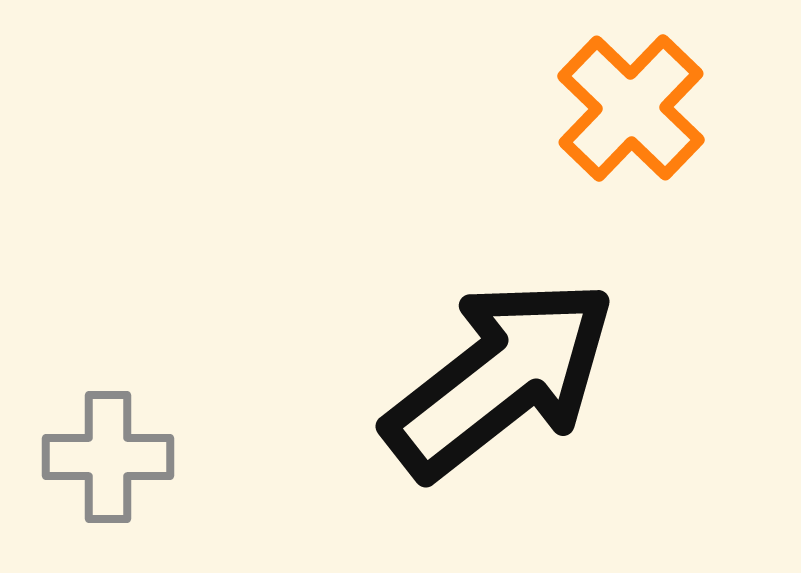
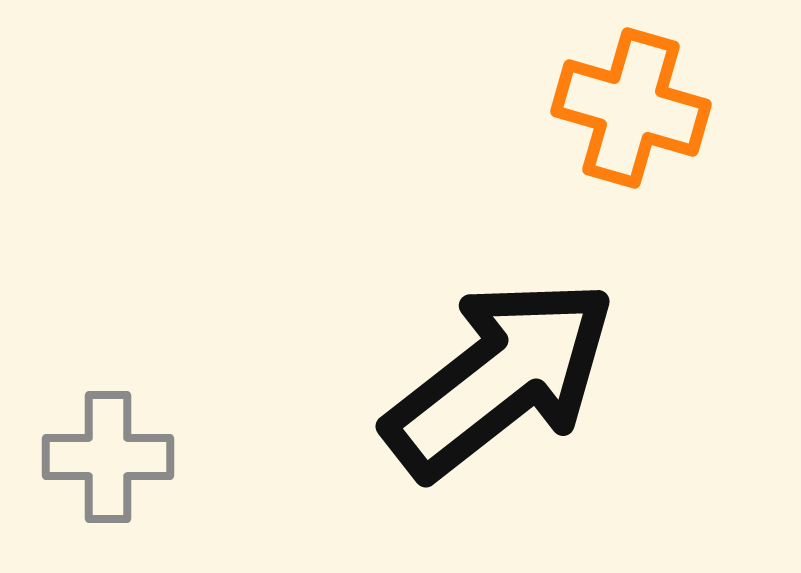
orange cross: rotated 28 degrees counterclockwise
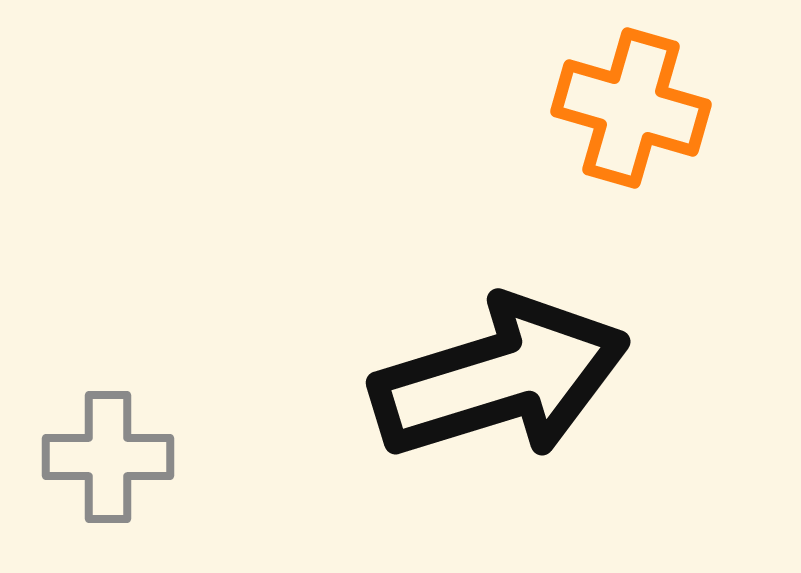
black arrow: rotated 21 degrees clockwise
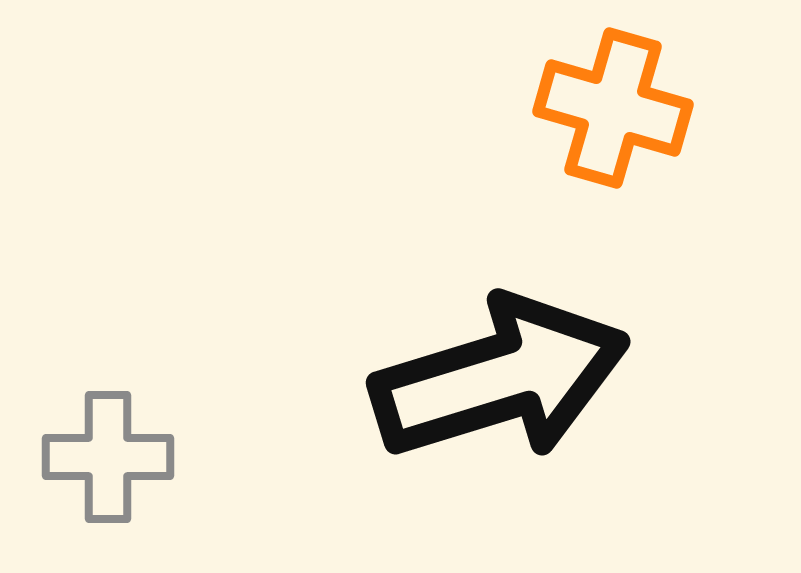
orange cross: moved 18 px left
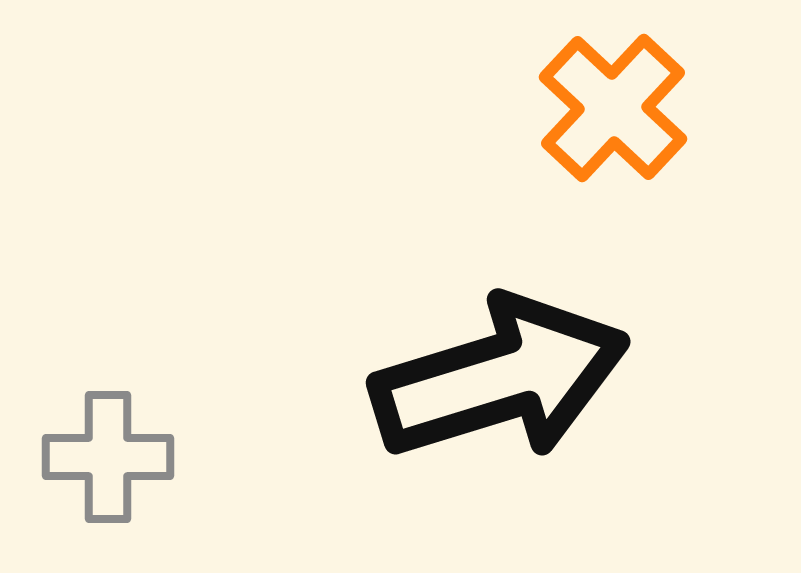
orange cross: rotated 27 degrees clockwise
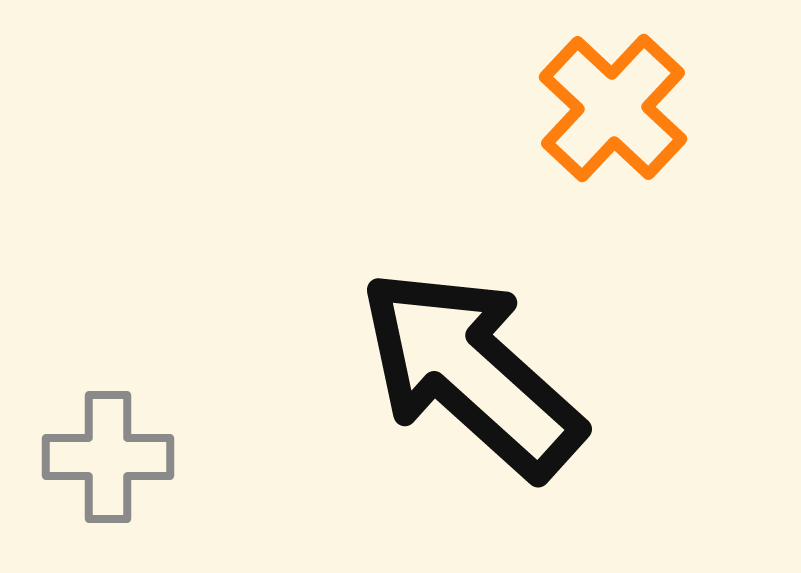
black arrow: moved 29 px left, 5 px up; rotated 121 degrees counterclockwise
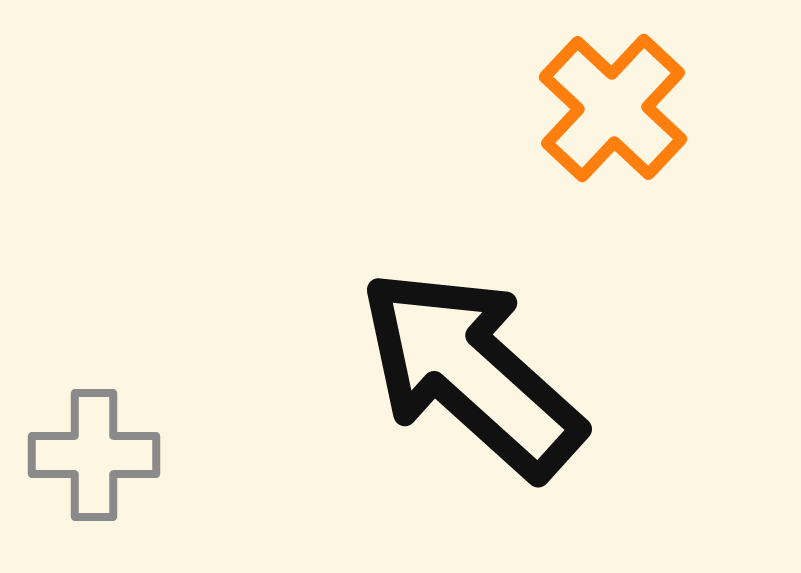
gray cross: moved 14 px left, 2 px up
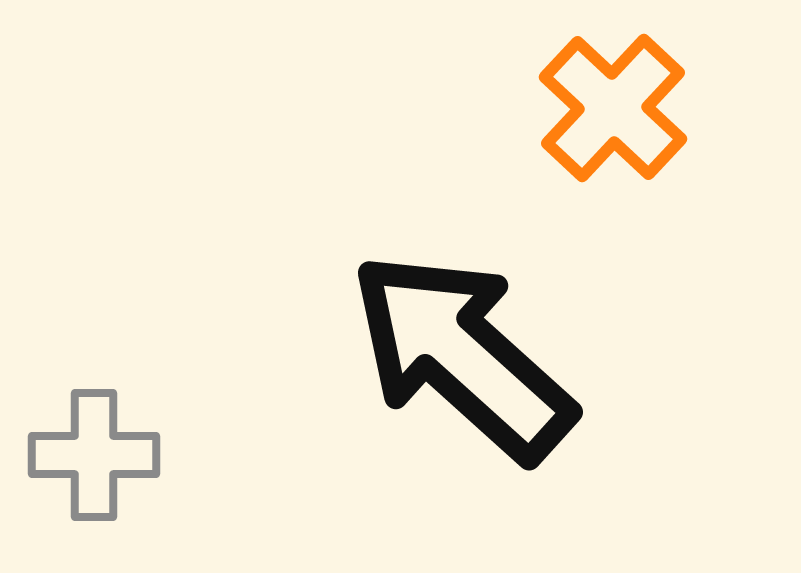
black arrow: moved 9 px left, 17 px up
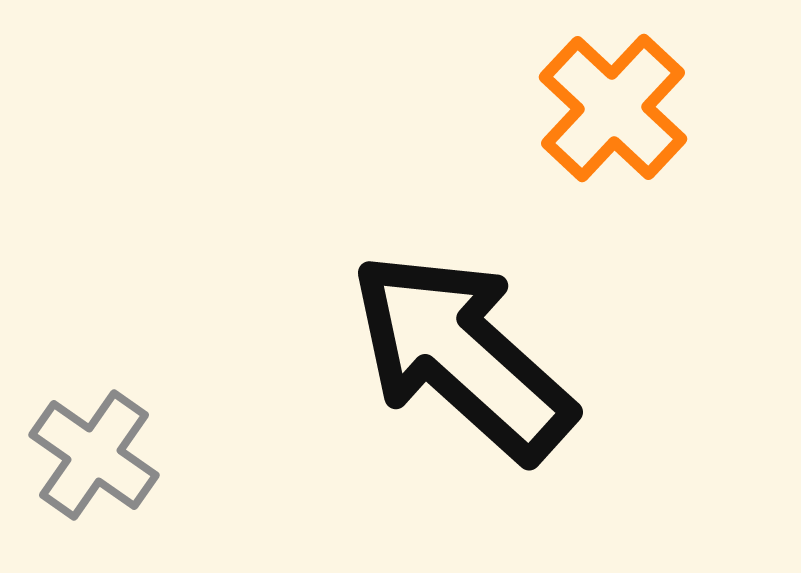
gray cross: rotated 35 degrees clockwise
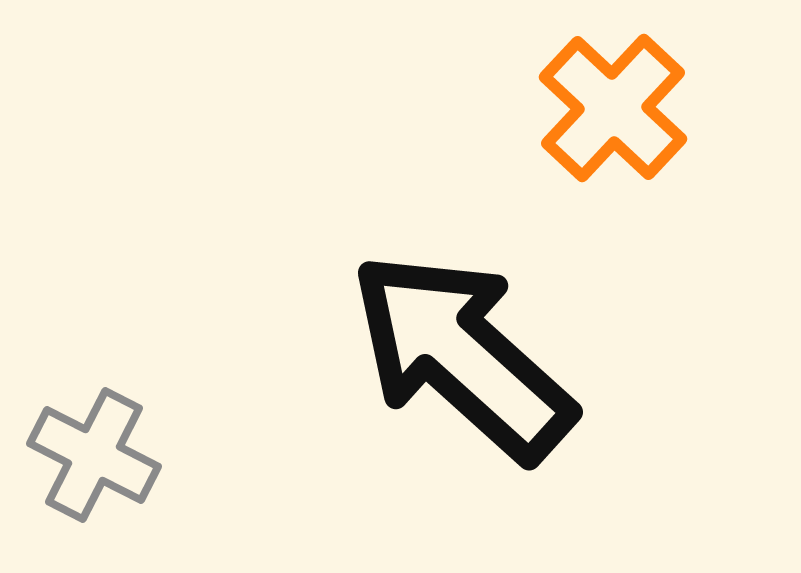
gray cross: rotated 8 degrees counterclockwise
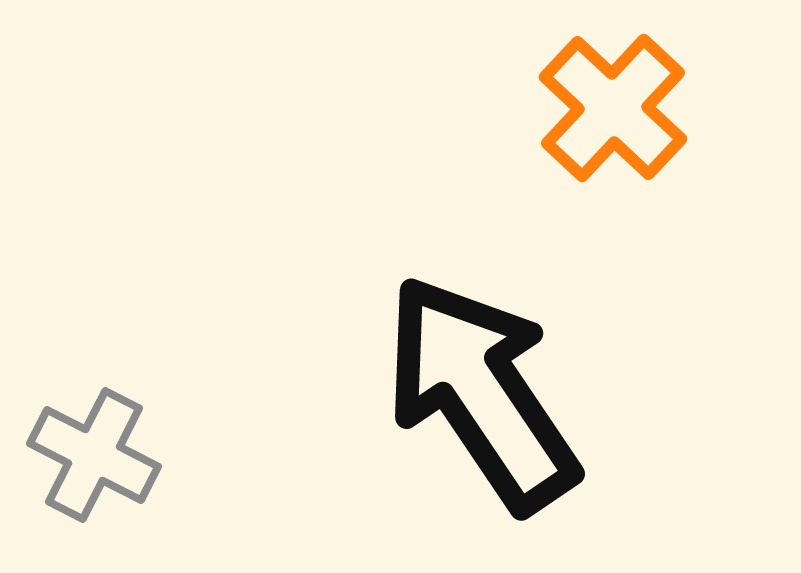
black arrow: moved 19 px right, 37 px down; rotated 14 degrees clockwise
